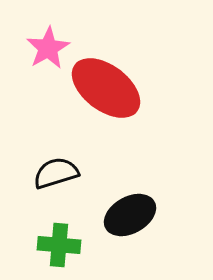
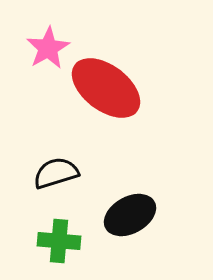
green cross: moved 4 px up
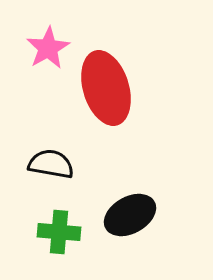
red ellipse: rotated 36 degrees clockwise
black semicircle: moved 5 px left, 9 px up; rotated 27 degrees clockwise
green cross: moved 9 px up
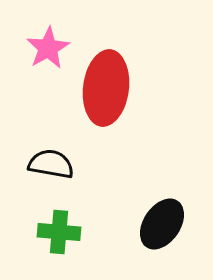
red ellipse: rotated 24 degrees clockwise
black ellipse: moved 32 px right, 9 px down; rotated 27 degrees counterclockwise
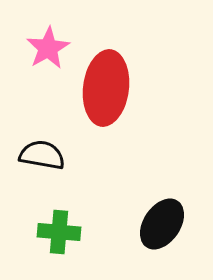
black semicircle: moved 9 px left, 9 px up
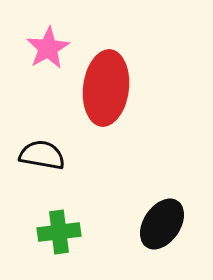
green cross: rotated 12 degrees counterclockwise
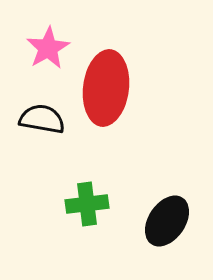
black semicircle: moved 36 px up
black ellipse: moved 5 px right, 3 px up
green cross: moved 28 px right, 28 px up
